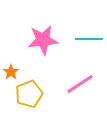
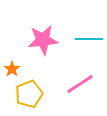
orange star: moved 1 px right, 3 px up
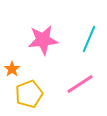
cyan line: rotated 68 degrees counterclockwise
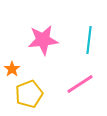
cyan line: moved 1 px down; rotated 16 degrees counterclockwise
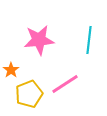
pink star: moved 4 px left
orange star: moved 1 px left, 1 px down
pink line: moved 15 px left
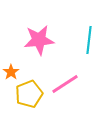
orange star: moved 2 px down
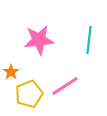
pink line: moved 2 px down
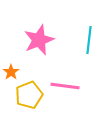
pink star: rotated 16 degrees counterclockwise
pink line: rotated 40 degrees clockwise
yellow pentagon: moved 1 px down
